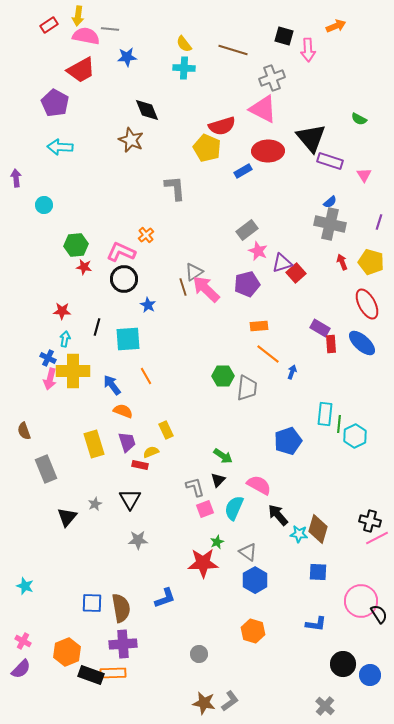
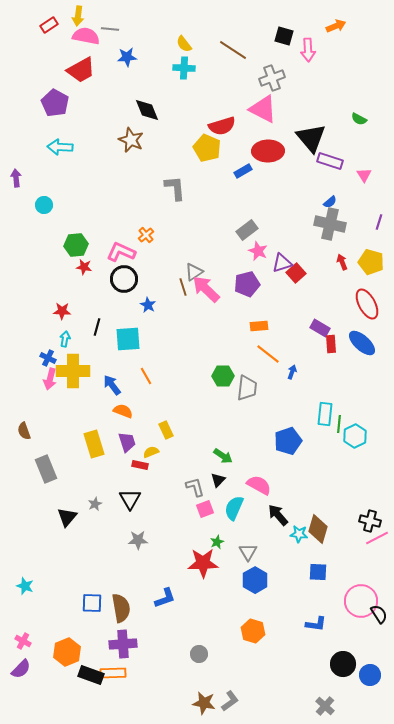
brown line at (233, 50): rotated 16 degrees clockwise
gray triangle at (248, 552): rotated 24 degrees clockwise
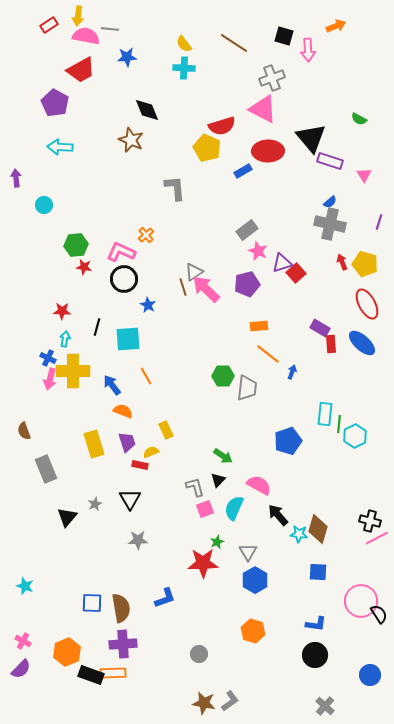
brown line at (233, 50): moved 1 px right, 7 px up
yellow pentagon at (371, 262): moved 6 px left, 2 px down
black circle at (343, 664): moved 28 px left, 9 px up
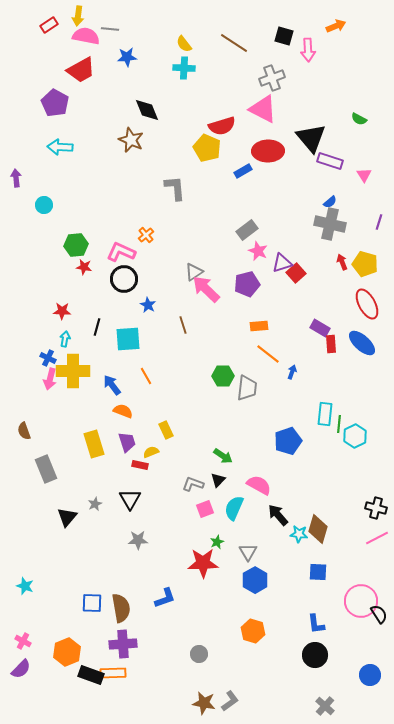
brown line at (183, 287): moved 38 px down
gray L-shape at (195, 487): moved 2 px left, 3 px up; rotated 55 degrees counterclockwise
black cross at (370, 521): moved 6 px right, 13 px up
blue L-shape at (316, 624): rotated 75 degrees clockwise
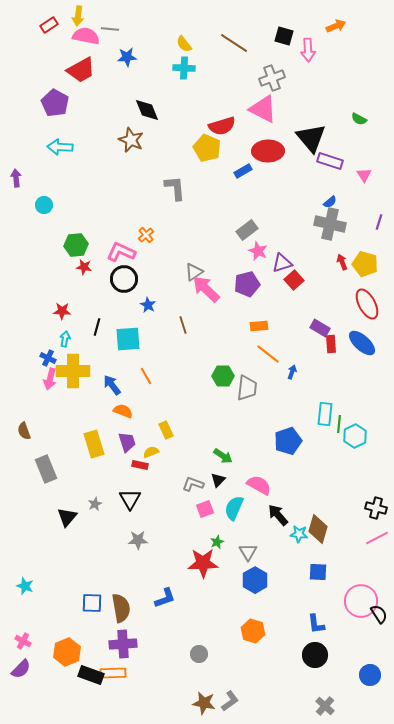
red square at (296, 273): moved 2 px left, 7 px down
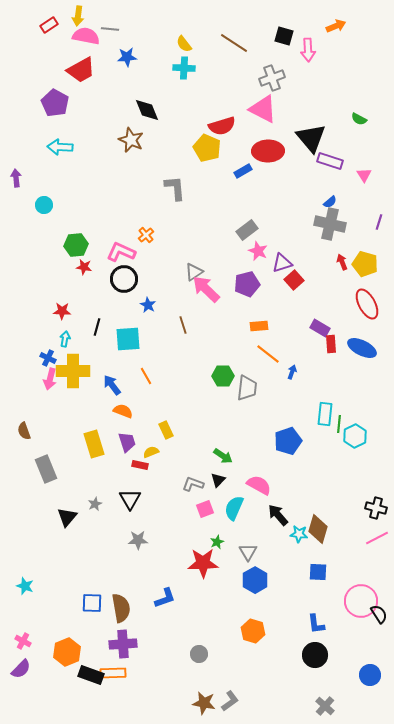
blue ellipse at (362, 343): moved 5 px down; rotated 16 degrees counterclockwise
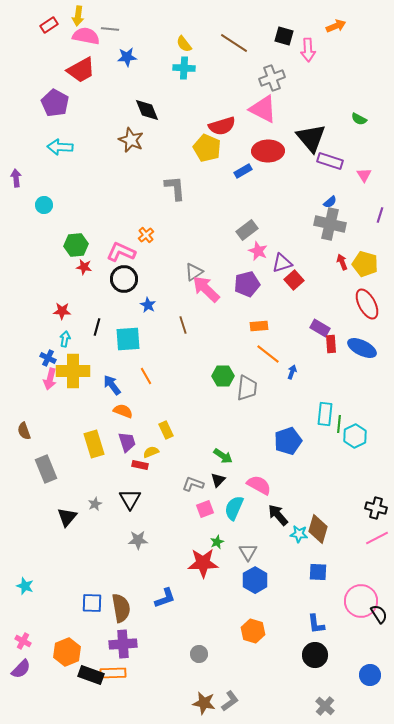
purple line at (379, 222): moved 1 px right, 7 px up
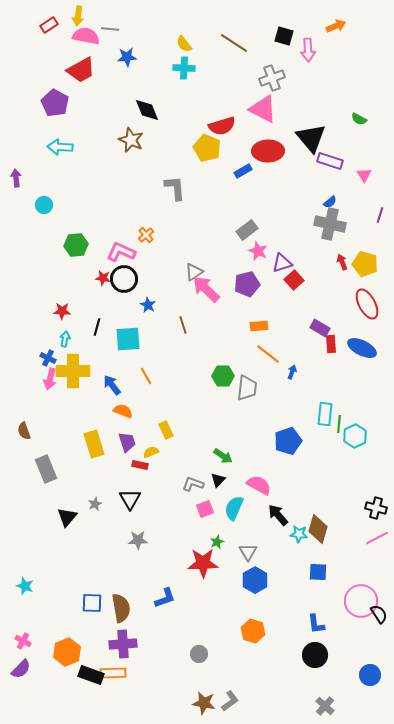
red star at (84, 267): moved 19 px right, 11 px down
